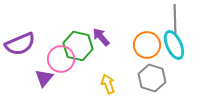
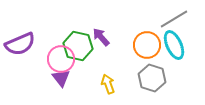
gray line: moved 1 px left; rotated 60 degrees clockwise
purple triangle: moved 17 px right; rotated 18 degrees counterclockwise
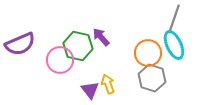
gray line: rotated 40 degrees counterclockwise
orange circle: moved 1 px right, 8 px down
pink circle: moved 1 px left, 1 px down
purple triangle: moved 29 px right, 12 px down
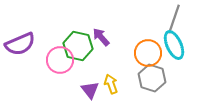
yellow arrow: moved 3 px right
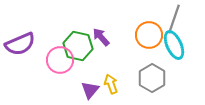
orange circle: moved 1 px right, 18 px up
gray hexagon: rotated 12 degrees clockwise
purple triangle: rotated 18 degrees clockwise
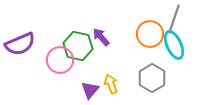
orange circle: moved 1 px right, 1 px up
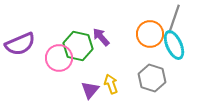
pink circle: moved 1 px left, 2 px up
gray hexagon: rotated 12 degrees counterclockwise
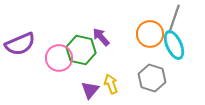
green hexagon: moved 3 px right, 4 px down
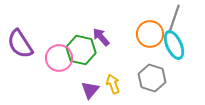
purple semicircle: rotated 80 degrees clockwise
yellow arrow: moved 2 px right
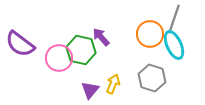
purple semicircle: rotated 20 degrees counterclockwise
yellow arrow: rotated 42 degrees clockwise
